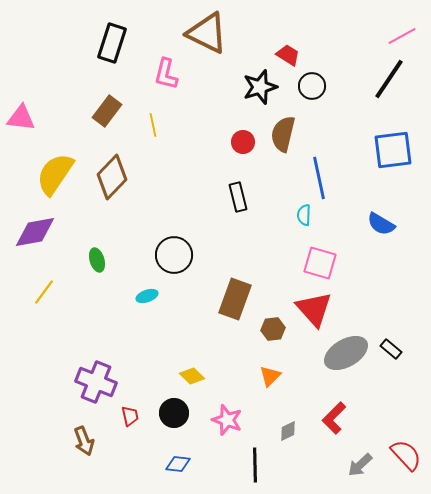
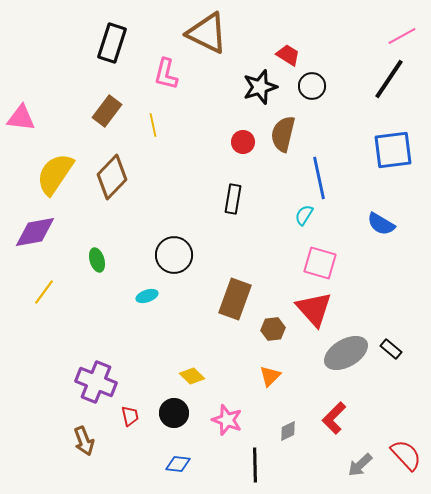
black rectangle at (238, 197): moved 5 px left, 2 px down; rotated 24 degrees clockwise
cyan semicircle at (304, 215): rotated 30 degrees clockwise
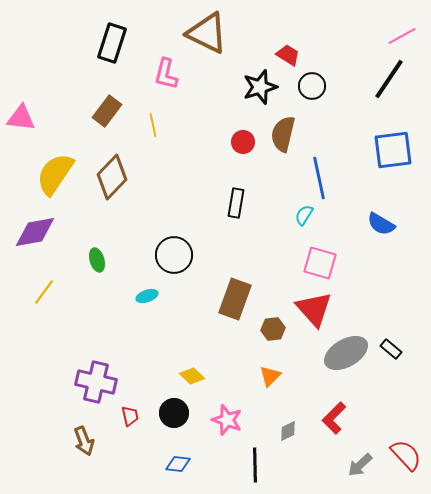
black rectangle at (233, 199): moved 3 px right, 4 px down
purple cross at (96, 382): rotated 9 degrees counterclockwise
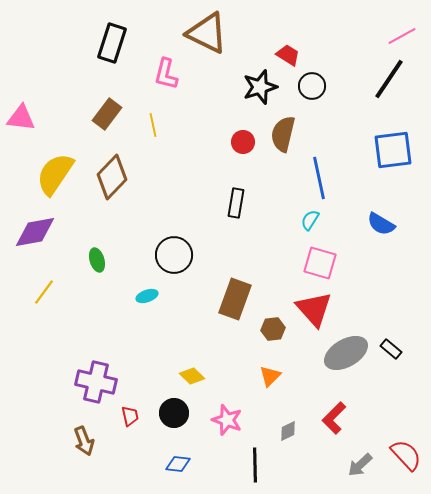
brown rectangle at (107, 111): moved 3 px down
cyan semicircle at (304, 215): moved 6 px right, 5 px down
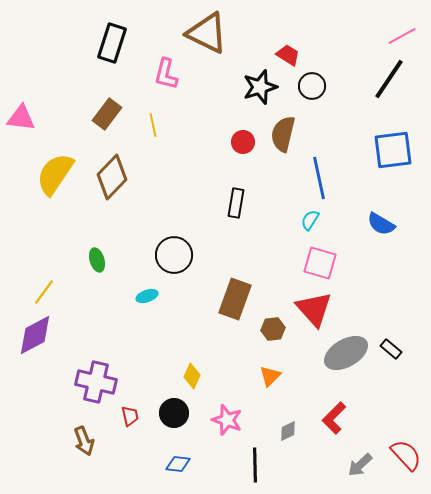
purple diamond at (35, 232): moved 103 px down; rotated 18 degrees counterclockwise
yellow diamond at (192, 376): rotated 70 degrees clockwise
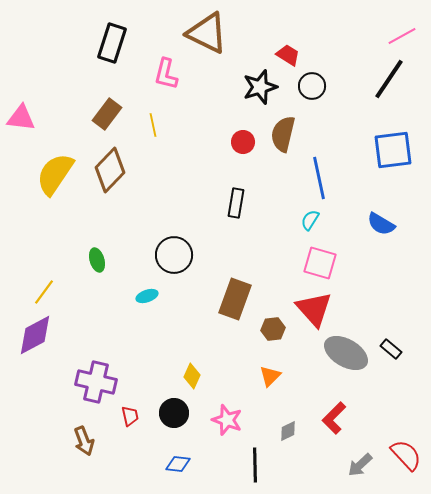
brown diamond at (112, 177): moved 2 px left, 7 px up
gray ellipse at (346, 353): rotated 60 degrees clockwise
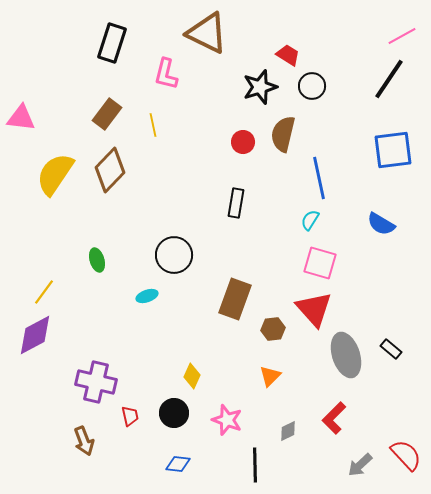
gray ellipse at (346, 353): moved 2 px down; rotated 42 degrees clockwise
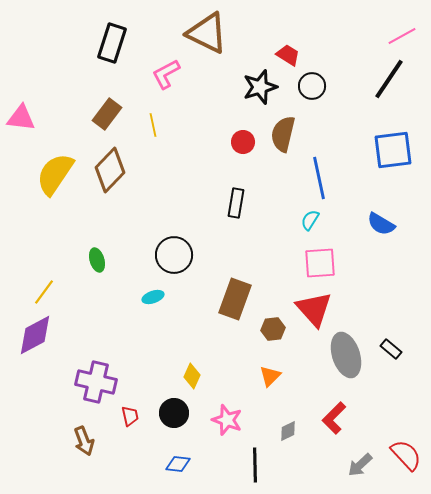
pink L-shape at (166, 74): rotated 48 degrees clockwise
pink square at (320, 263): rotated 20 degrees counterclockwise
cyan ellipse at (147, 296): moved 6 px right, 1 px down
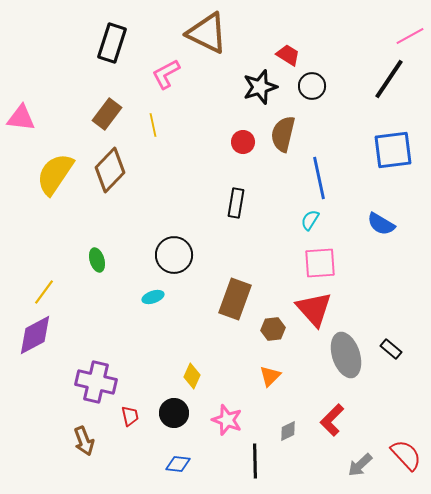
pink line at (402, 36): moved 8 px right
red L-shape at (334, 418): moved 2 px left, 2 px down
black line at (255, 465): moved 4 px up
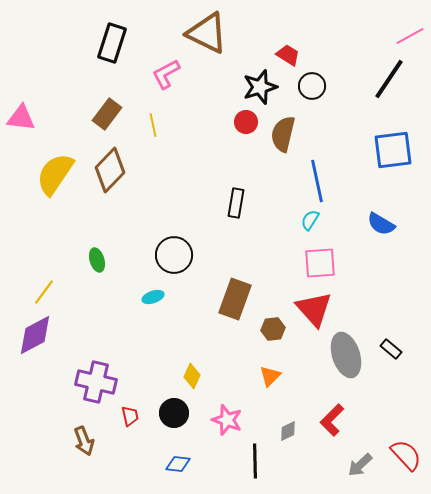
red circle at (243, 142): moved 3 px right, 20 px up
blue line at (319, 178): moved 2 px left, 3 px down
